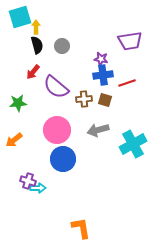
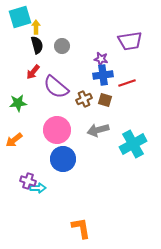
brown cross: rotated 21 degrees counterclockwise
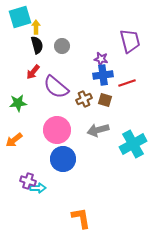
purple trapezoid: rotated 95 degrees counterclockwise
orange L-shape: moved 10 px up
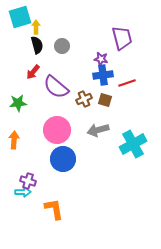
purple trapezoid: moved 8 px left, 3 px up
orange arrow: rotated 132 degrees clockwise
cyan arrow: moved 15 px left, 4 px down
orange L-shape: moved 27 px left, 9 px up
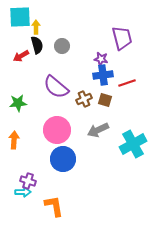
cyan square: rotated 15 degrees clockwise
red arrow: moved 12 px left, 16 px up; rotated 21 degrees clockwise
gray arrow: rotated 10 degrees counterclockwise
orange L-shape: moved 3 px up
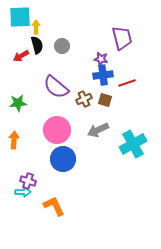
orange L-shape: rotated 15 degrees counterclockwise
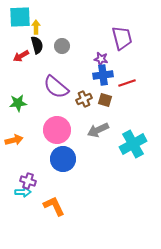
orange arrow: rotated 72 degrees clockwise
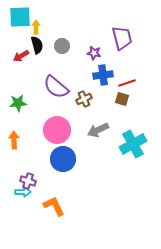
purple star: moved 7 px left, 6 px up
brown square: moved 17 px right, 1 px up
orange arrow: rotated 78 degrees counterclockwise
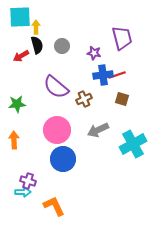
red line: moved 10 px left, 8 px up
green star: moved 1 px left, 1 px down
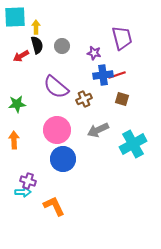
cyan square: moved 5 px left
